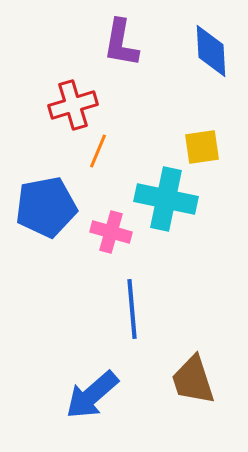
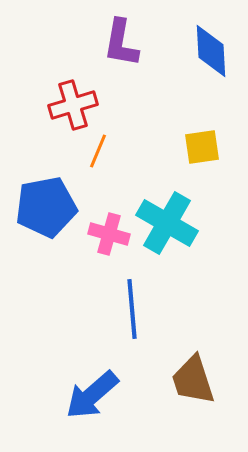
cyan cross: moved 1 px right, 24 px down; rotated 18 degrees clockwise
pink cross: moved 2 px left, 2 px down
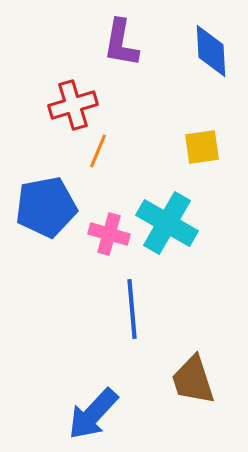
blue arrow: moved 1 px right, 19 px down; rotated 6 degrees counterclockwise
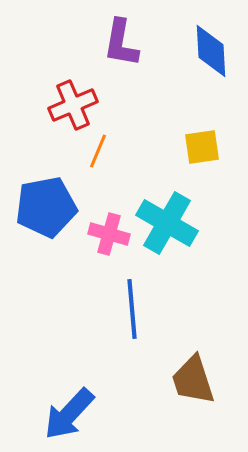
red cross: rotated 6 degrees counterclockwise
blue arrow: moved 24 px left
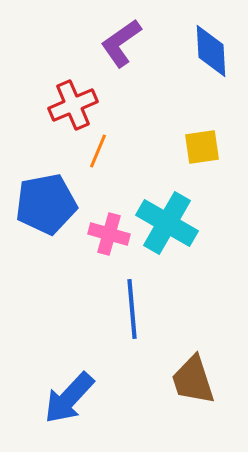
purple L-shape: rotated 45 degrees clockwise
blue pentagon: moved 3 px up
blue arrow: moved 16 px up
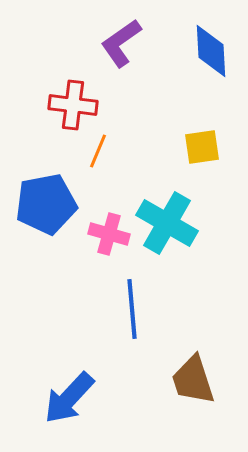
red cross: rotated 30 degrees clockwise
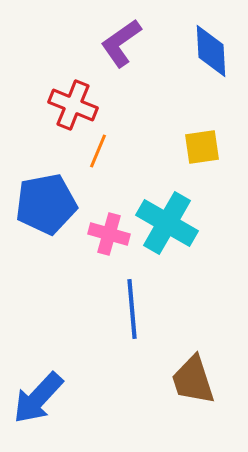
red cross: rotated 15 degrees clockwise
blue arrow: moved 31 px left
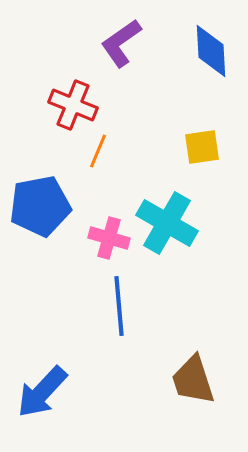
blue pentagon: moved 6 px left, 2 px down
pink cross: moved 4 px down
blue line: moved 13 px left, 3 px up
blue arrow: moved 4 px right, 6 px up
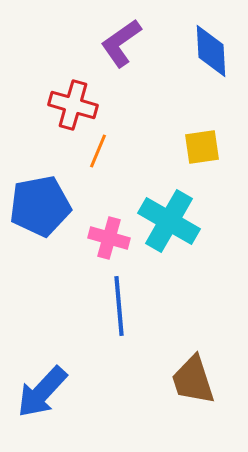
red cross: rotated 6 degrees counterclockwise
cyan cross: moved 2 px right, 2 px up
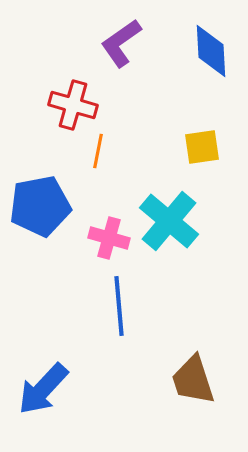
orange line: rotated 12 degrees counterclockwise
cyan cross: rotated 10 degrees clockwise
blue arrow: moved 1 px right, 3 px up
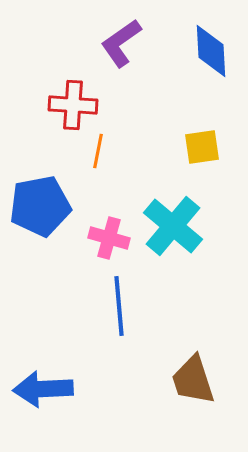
red cross: rotated 12 degrees counterclockwise
cyan cross: moved 4 px right, 5 px down
blue arrow: rotated 44 degrees clockwise
